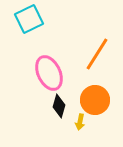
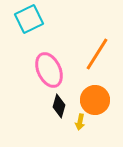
pink ellipse: moved 3 px up
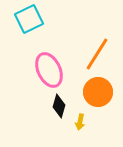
orange circle: moved 3 px right, 8 px up
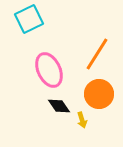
orange circle: moved 1 px right, 2 px down
black diamond: rotated 50 degrees counterclockwise
yellow arrow: moved 2 px right, 2 px up; rotated 28 degrees counterclockwise
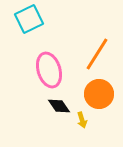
pink ellipse: rotated 8 degrees clockwise
